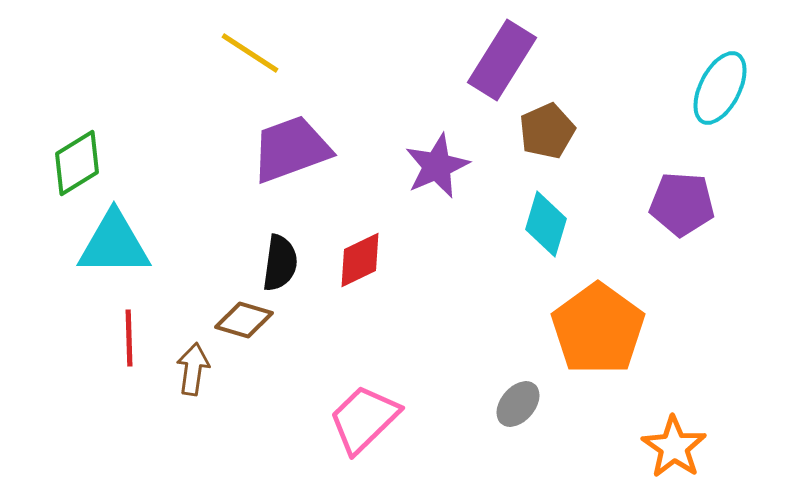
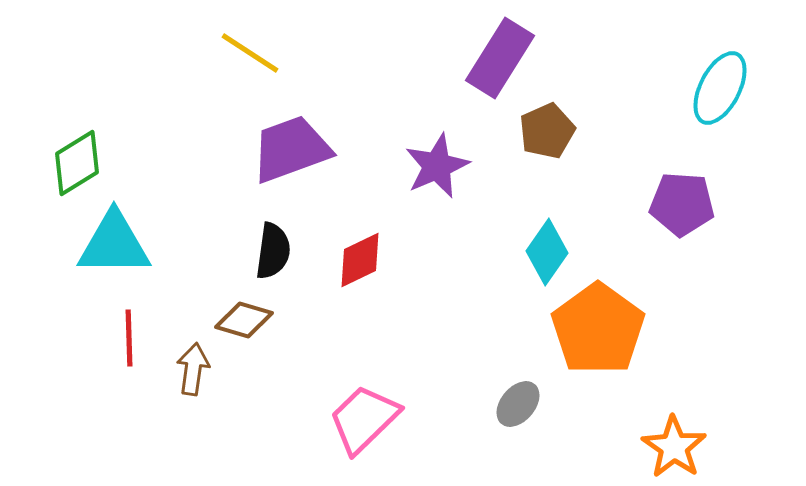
purple rectangle: moved 2 px left, 2 px up
cyan diamond: moved 1 px right, 28 px down; rotated 18 degrees clockwise
black semicircle: moved 7 px left, 12 px up
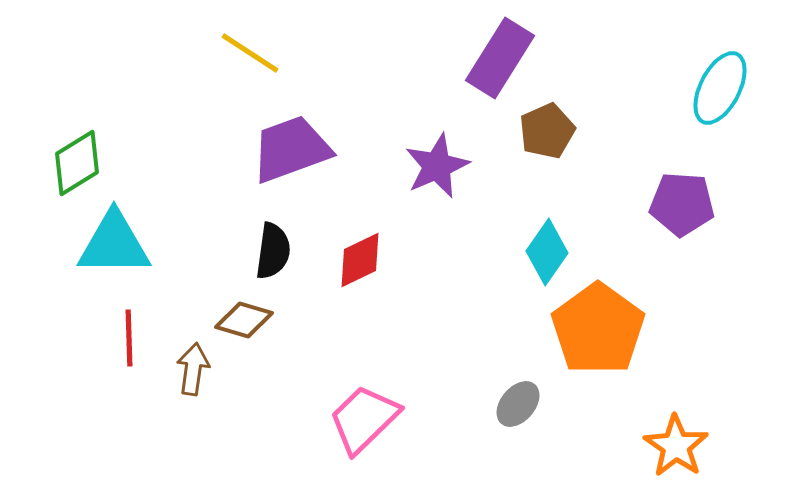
orange star: moved 2 px right, 1 px up
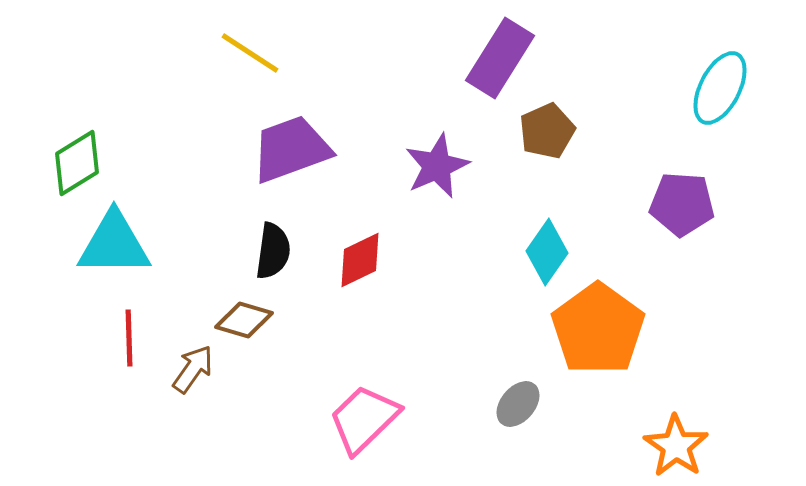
brown arrow: rotated 27 degrees clockwise
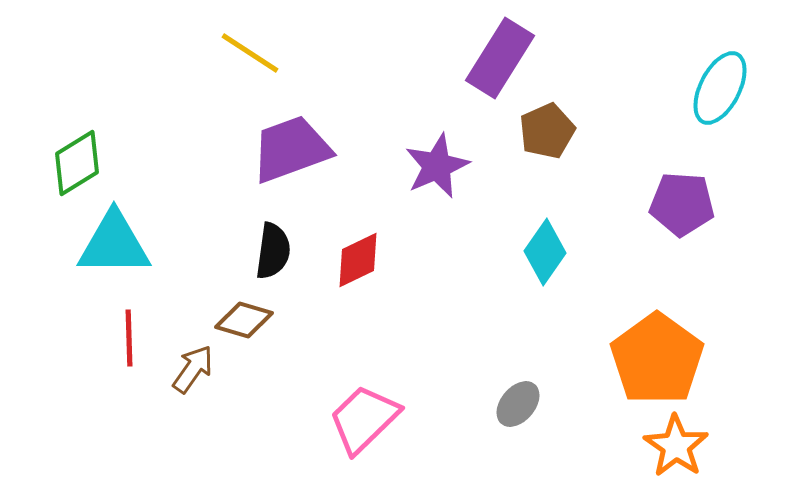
cyan diamond: moved 2 px left
red diamond: moved 2 px left
orange pentagon: moved 59 px right, 30 px down
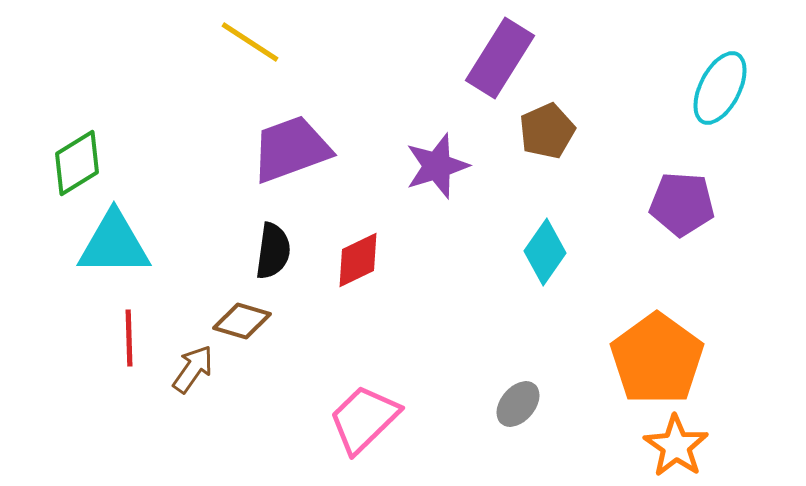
yellow line: moved 11 px up
purple star: rotated 6 degrees clockwise
brown diamond: moved 2 px left, 1 px down
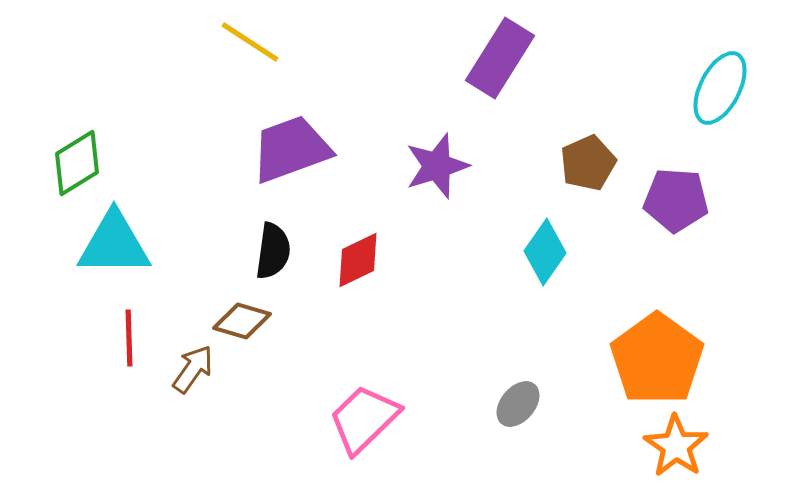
brown pentagon: moved 41 px right, 32 px down
purple pentagon: moved 6 px left, 4 px up
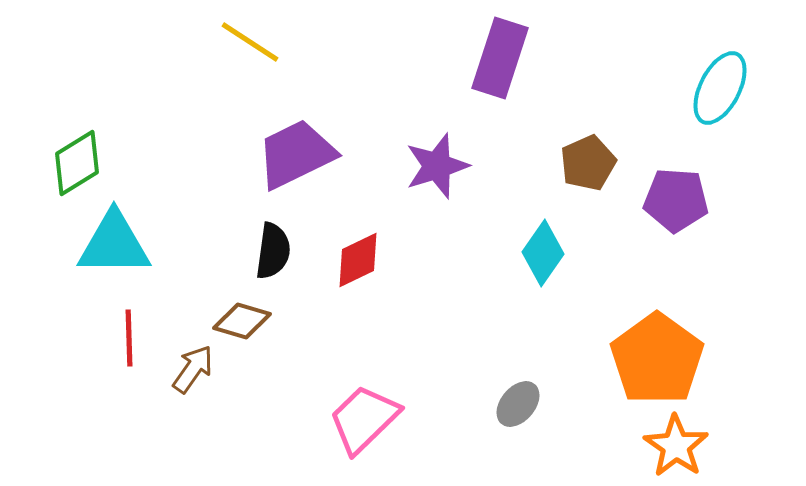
purple rectangle: rotated 14 degrees counterclockwise
purple trapezoid: moved 5 px right, 5 px down; rotated 6 degrees counterclockwise
cyan diamond: moved 2 px left, 1 px down
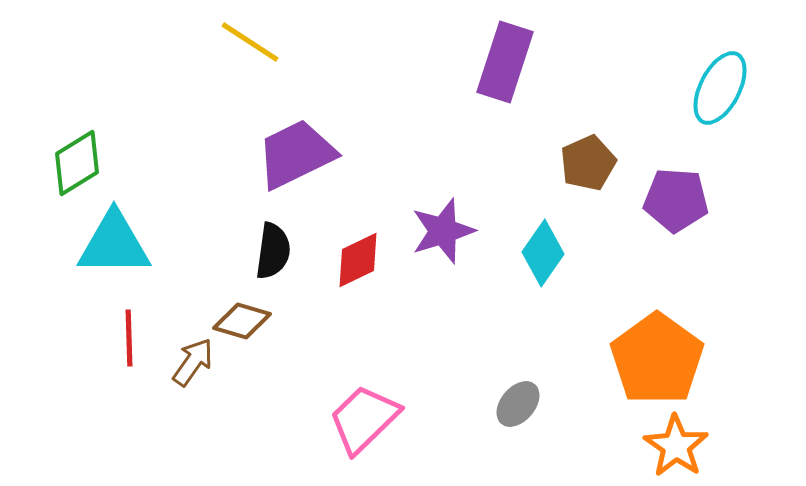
purple rectangle: moved 5 px right, 4 px down
purple star: moved 6 px right, 65 px down
brown arrow: moved 7 px up
